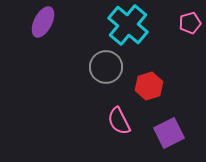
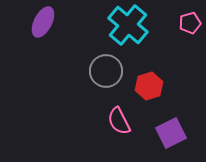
gray circle: moved 4 px down
purple square: moved 2 px right
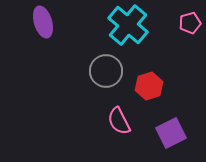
purple ellipse: rotated 44 degrees counterclockwise
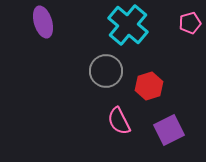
purple square: moved 2 px left, 3 px up
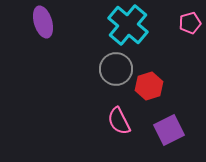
gray circle: moved 10 px right, 2 px up
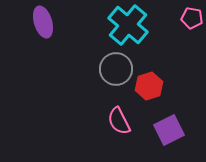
pink pentagon: moved 2 px right, 5 px up; rotated 25 degrees clockwise
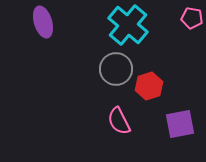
purple square: moved 11 px right, 6 px up; rotated 16 degrees clockwise
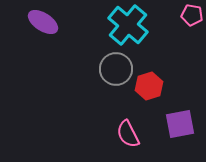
pink pentagon: moved 3 px up
purple ellipse: rotated 40 degrees counterclockwise
pink semicircle: moved 9 px right, 13 px down
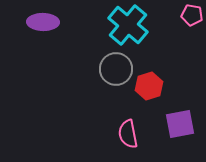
purple ellipse: rotated 32 degrees counterclockwise
pink semicircle: rotated 16 degrees clockwise
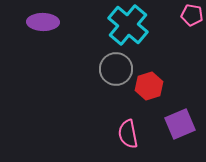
purple square: rotated 12 degrees counterclockwise
